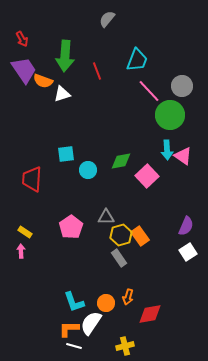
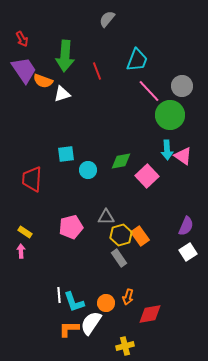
pink pentagon: rotated 20 degrees clockwise
white line: moved 15 px left, 51 px up; rotated 70 degrees clockwise
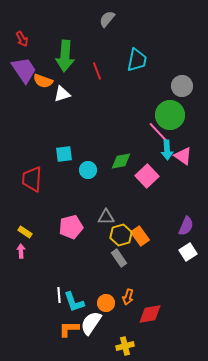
cyan trapezoid: rotated 10 degrees counterclockwise
pink line: moved 10 px right, 42 px down
cyan square: moved 2 px left
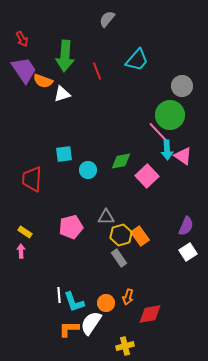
cyan trapezoid: rotated 30 degrees clockwise
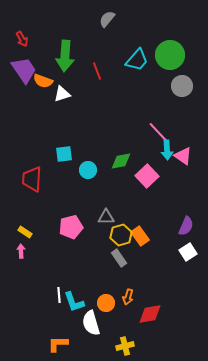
green circle: moved 60 px up
white semicircle: rotated 50 degrees counterclockwise
orange L-shape: moved 11 px left, 15 px down
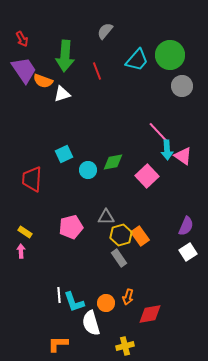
gray semicircle: moved 2 px left, 12 px down
cyan square: rotated 18 degrees counterclockwise
green diamond: moved 8 px left, 1 px down
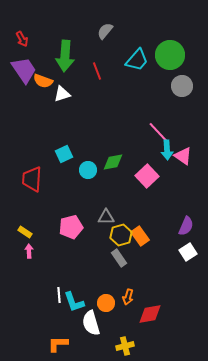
pink arrow: moved 8 px right
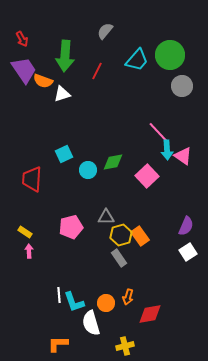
red line: rotated 48 degrees clockwise
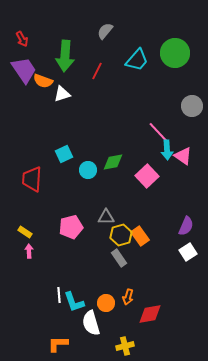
green circle: moved 5 px right, 2 px up
gray circle: moved 10 px right, 20 px down
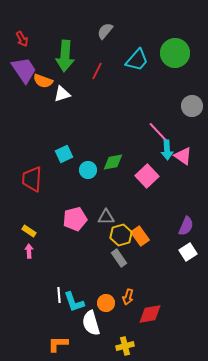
pink pentagon: moved 4 px right, 8 px up
yellow rectangle: moved 4 px right, 1 px up
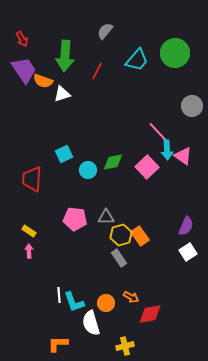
pink square: moved 9 px up
pink pentagon: rotated 20 degrees clockwise
orange arrow: moved 3 px right; rotated 77 degrees counterclockwise
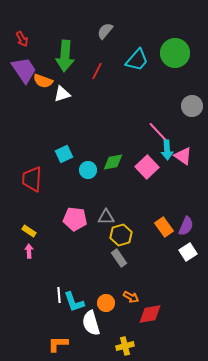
orange rectangle: moved 24 px right, 9 px up
